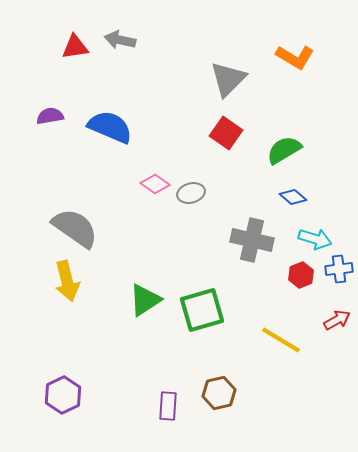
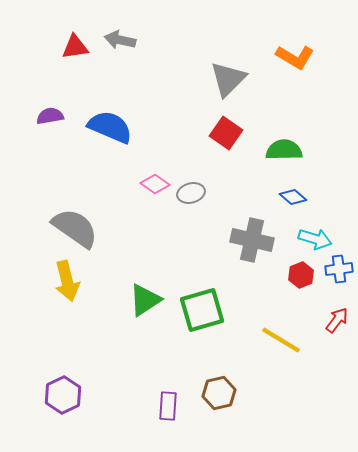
green semicircle: rotated 30 degrees clockwise
red arrow: rotated 24 degrees counterclockwise
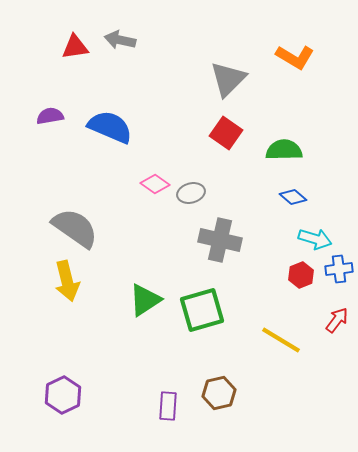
gray cross: moved 32 px left
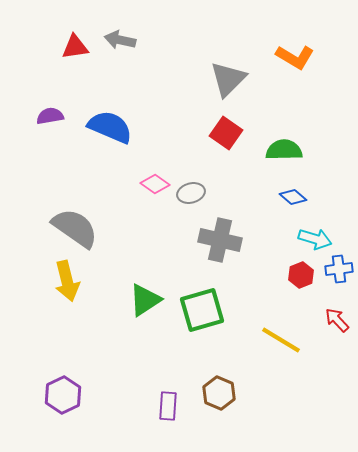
red arrow: rotated 80 degrees counterclockwise
brown hexagon: rotated 24 degrees counterclockwise
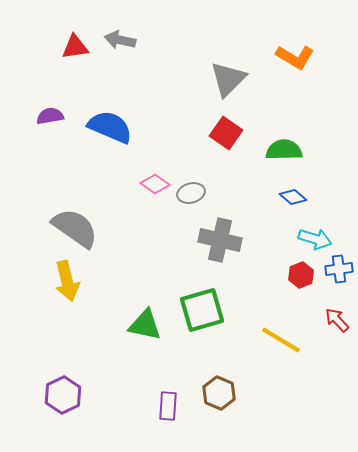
green triangle: moved 25 px down; rotated 45 degrees clockwise
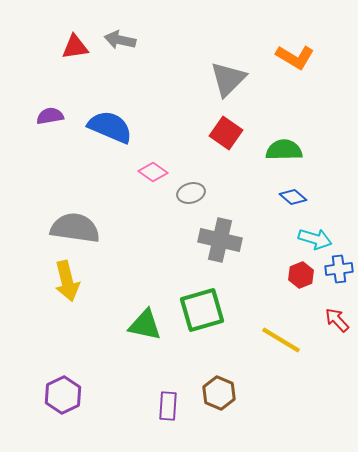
pink diamond: moved 2 px left, 12 px up
gray semicircle: rotated 27 degrees counterclockwise
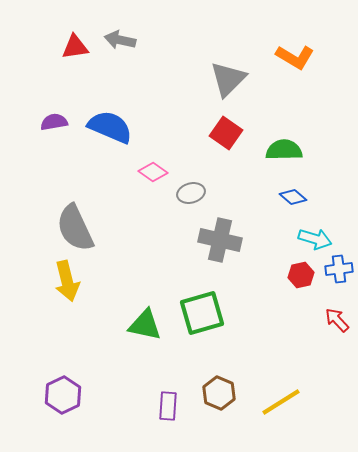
purple semicircle: moved 4 px right, 6 px down
gray semicircle: rotated 123 degrees counterclockwise
red hexagon: rotated 10 degrees clockwise
green square: moved 3 px down
yellow line: moved 62 px down; rotated 63 degrees counterclockwise
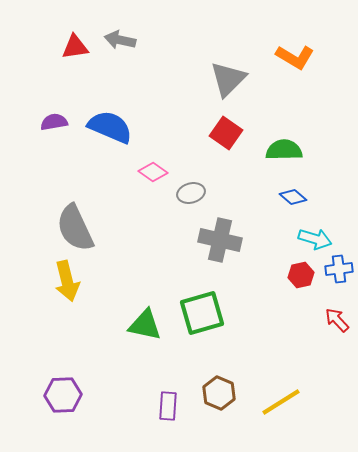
purple hexagon: rotated 24 degrees clockwise
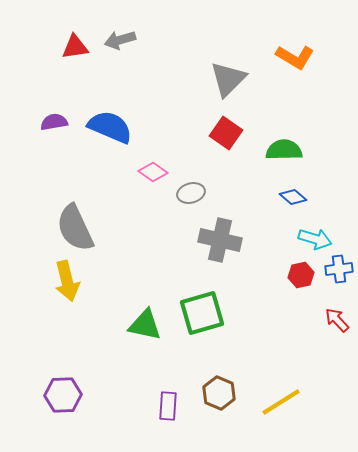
gray arrow: rotated 28 degrees counterclockwise
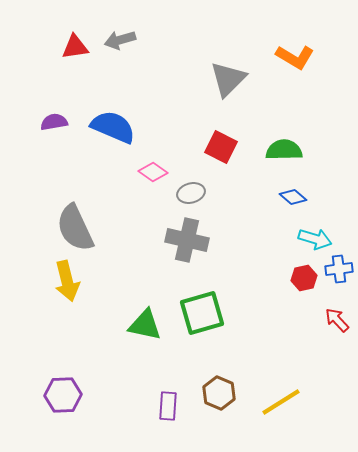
blue semicircle: moved 3 px right
red square: moved 5 px left, 14 px down; rotated 8 degrees counterclockwise
gray cross: moved 33 px left
red hexagon: moved 3 px right, 3 px down
